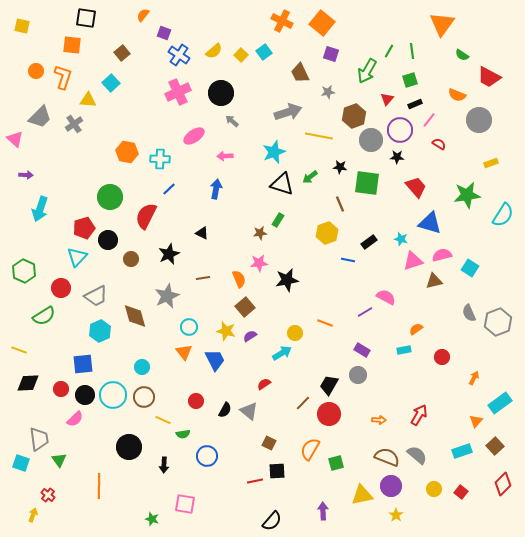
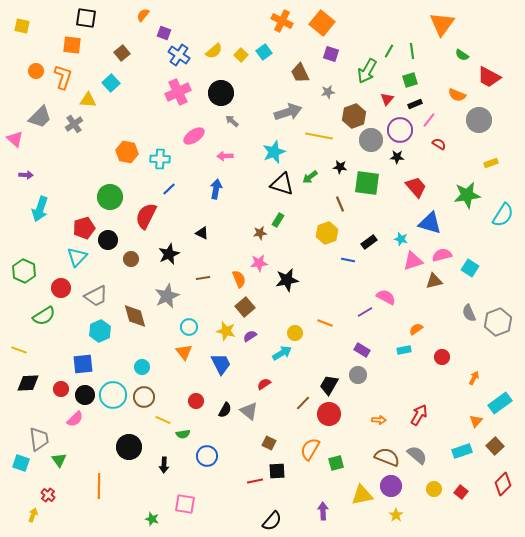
blue trapezoid at (215, 360): moved 6 px right, 4 px down
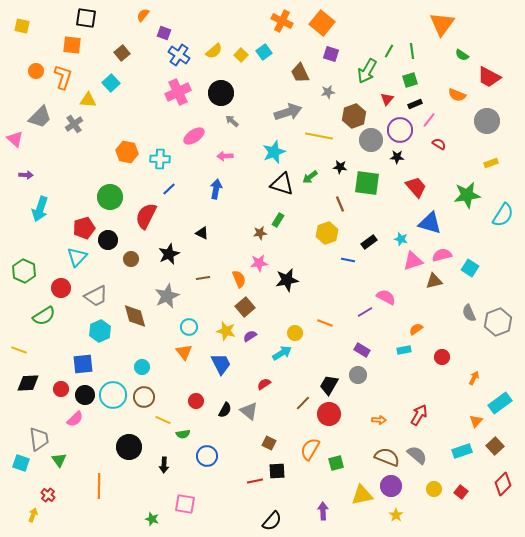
gray circle at (479, 120): moved 8 px right, 1 px down
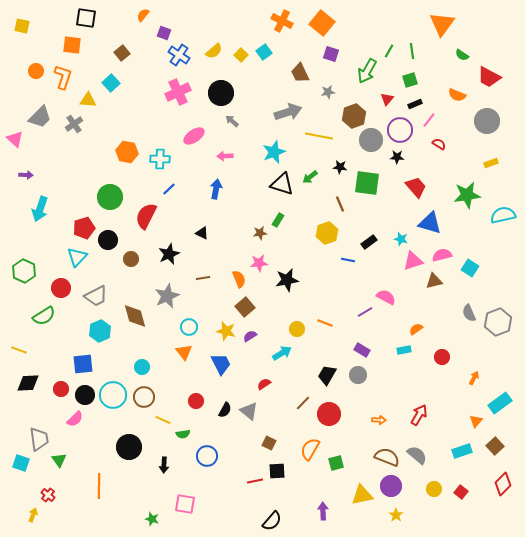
cyan semicircle at (503, 215): rotated 135 degrees counterclockwise
yellow circle at (295, 333): moved 2 px right, 4 px up
black trapezoid at (329, 385): moved 2 px left, 10 px up
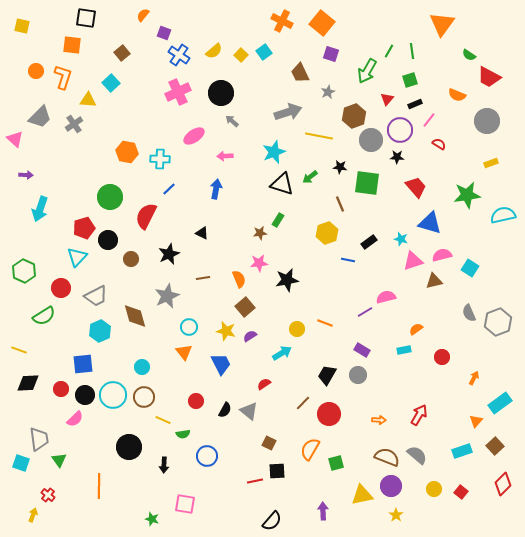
green semicircle at (462, 55): moved 7 px right
gray star at (328, 92): rotated 16 degrees counterclockwise
pink semicircle at (386, 297): rotated 42 degrees counterclockwise
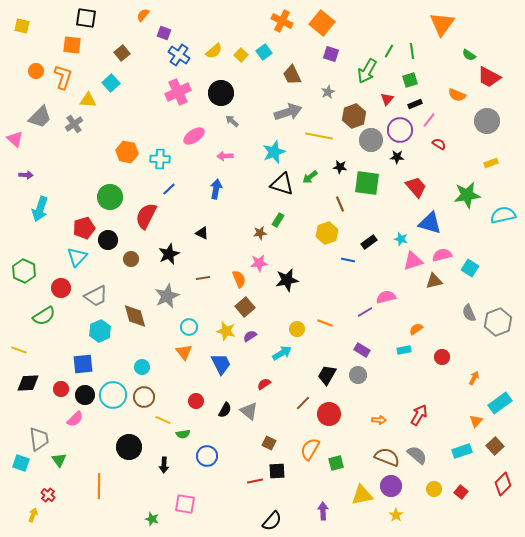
brown trapezoid at (300, 73): moved 8 px left, 2 px down
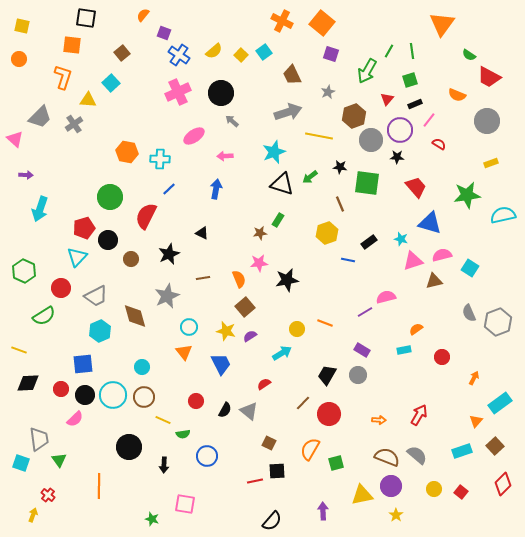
orange circle at (36, 71): moved 17 px left, 12 px up
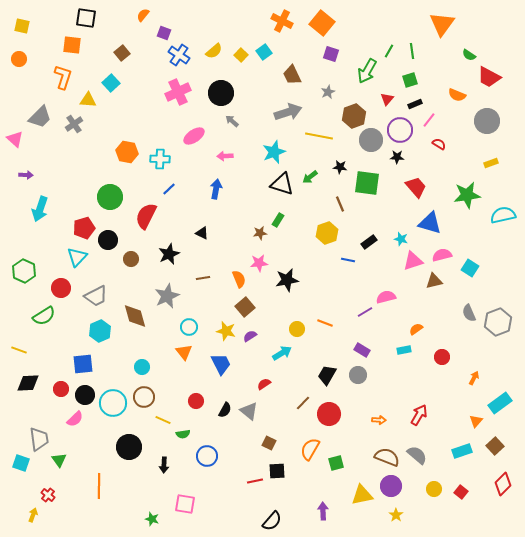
cyan circle at (113, 395): moved 8 px down
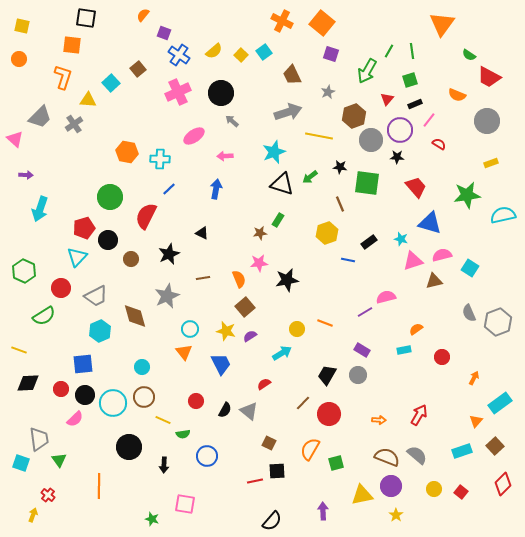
brown square at (122, 53): moved 16 px right, 16 px down
cyan circle at (189, 327): moved 1 px right, 2 px down
